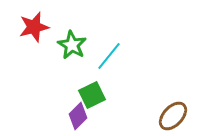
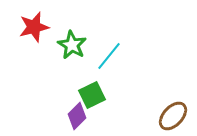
purple diamond: moved 1 px left
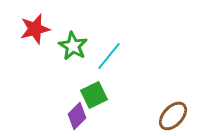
red star: moved 1 px right, 2 px down
green star: moved 1 px right, 1 px down
green square: moved 2 px right
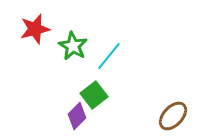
green square: rotated 12 degrees counterclockwise
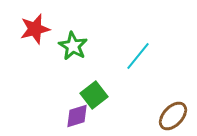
cyan line: moved 29 px right
purple diamond: rotated 28 degrees clockwise
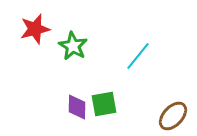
green square: moved 10 px right, 9 px down; rotated 28 degrees clockwise
purple diamond: moved 9 px up; rotated 72 degrees counterclockwise
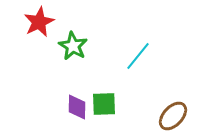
red star: moved 4 px right, 7 px up; rotated 12 degrees counterclockwise
green square: rotated 8 degrees clockwise
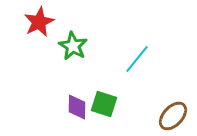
cyan line: moved 1 px left, 3 px down
green square: rotated 20 degrees clockwise
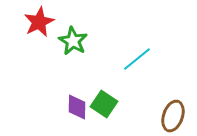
green star: moved 5 px up
cyan line: rotated 12 degrees clockwise
green square: rotated 16 degrees clockwise
brown ellipse: rotated 24 degrees counterclockwise
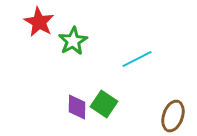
red star: rotated 16 degrees counterclockwise
green star: rotated 12 degrees clockwise
cyan line: rotated 12 degrees clockwise
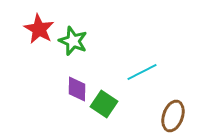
red star: moved 7 px down
green star: rotated 20 degrees counterclockwise
cyan line: moved 5 px right, 13 px down
purple diamond: moved 18 px up
